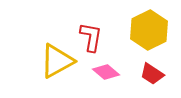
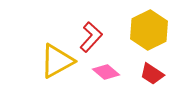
red L-shape: rotated 32 degrees clockwise
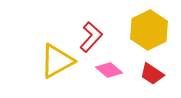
pink diamond: moved 3 px right, 2 px up
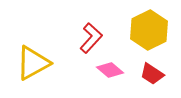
red L-shape: moved 1 px down
yellow triangle: moved 24 px left, 2 px down
pink diamond: moved 1 px right
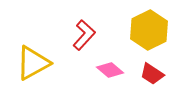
red L-shape: moved 7 px left, 3 px up
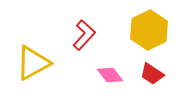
pink diamond: moved 5 px down; rotated 12 degrees clockwise
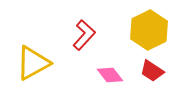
red trapezoid: moved 3 px up
